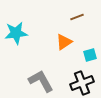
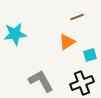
cyan star: moved 1 px left, 1 px down
orange triangle: moved 3 px right
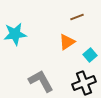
cyan square: rotated 24 degrees counterclockwise
black cross: moved 2 px right
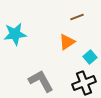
cyan square: moved 2 px down
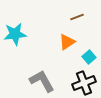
cyan square: moved 1 px left
gray L-shape: moved 1 px right
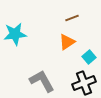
brown line: moved 5 px left, 1 px down
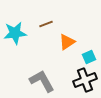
brown line: moved 26 px left, 6 px down
cyan star: moved 1 px up
cyan square: rotated 16 degrees clockwise
black cross: moved 1 px right, 3 px up
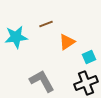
cyan star: moved 1 px right, 4 px down
black cross: moved 1 px right, 3 px down
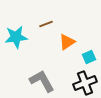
black cross: moved 1 px left
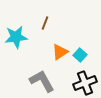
brown line: moved 1 px left, 1 px up; rotated 48 degrees counterclockwise
orange triangle: moved 7 px left, 10 px down
cyan square: moved 9 px left, 2 px up; rotated 24 degrees counterclockwise
